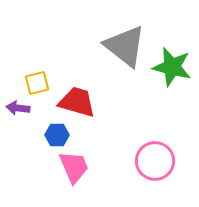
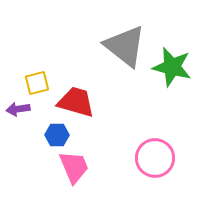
red trapezoid: moved 1 px left
purple arrow: moved 1 px down; rotated 15 degrees counterclockwise
pink circle: moved 3 px up
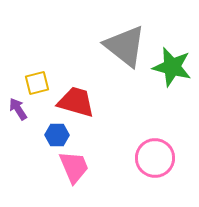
purple arrow: rotated 65 degrees clockwise
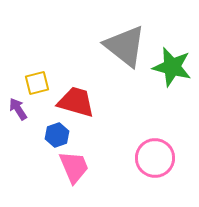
blue hexagon: rotated 20 degrees counterclockwise
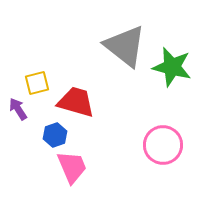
blue hexagon: moved 2 px left
pink circle: moved 8 px right, 13 px up
pink trapezoid: moved 2 px left
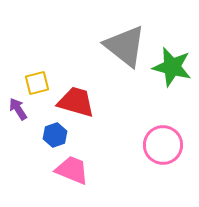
pink trapezoid: moved 3 px down; rotated 45 degrees counterclockwise
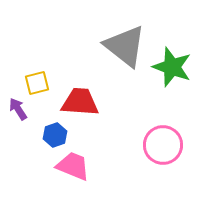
green star: rotated 6 degrees clockwise
red trapezoid: moved 4 px right; rotated 12 degrees counterclockwise
pink trapezoid: moved 1 px right, 4 px up
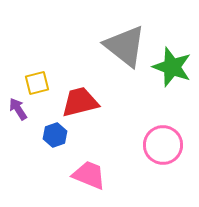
red trapezoid: rotated 18 degrees counterclockwise
pink trapezoid: moved 16 px right, 9 px down
